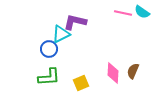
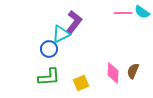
pink line: rotated 12 degrees counterclockwise
purple L-shape: moved 1 px left; rotated 115 degrees clockwise
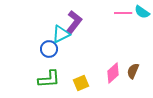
pink diamond: rotated 45 degrees clockwise
green L-shape: moved 2 px down
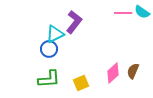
cyan triangle: moved 6 px left
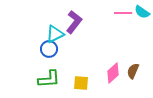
yellow square: rotated 28 degrees clockwise
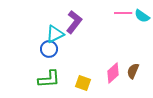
cyan semicircle: moved 4 px down
yellow square: moved 2 px right; rotated 14 degrees clockwise
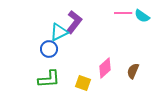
cyan triangle: moved 4 px right, 2 px up
pink diamond: moved 8 px left, 5 px up
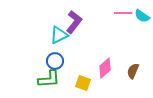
cyan triangle: moved 3 px down
blue circle: moved 6 px right, 12 px down
